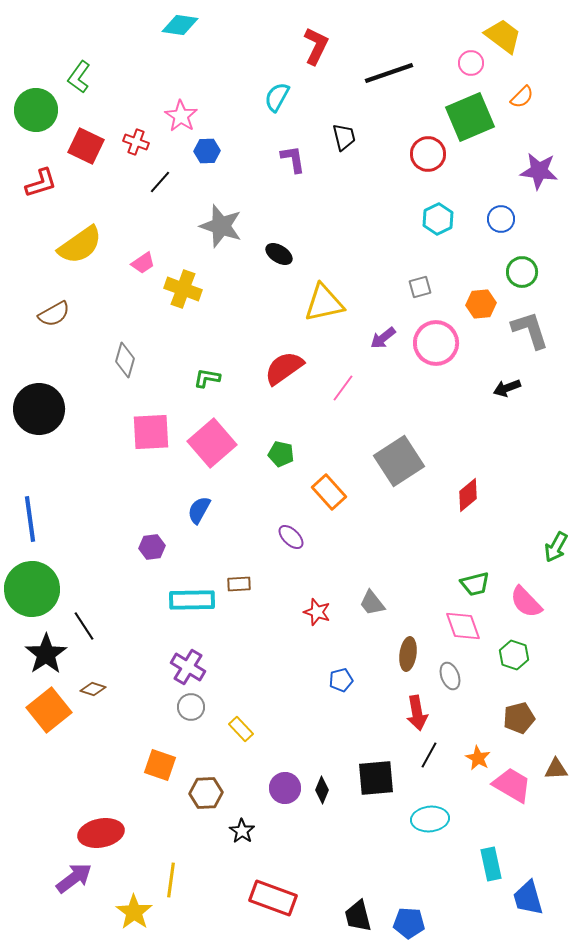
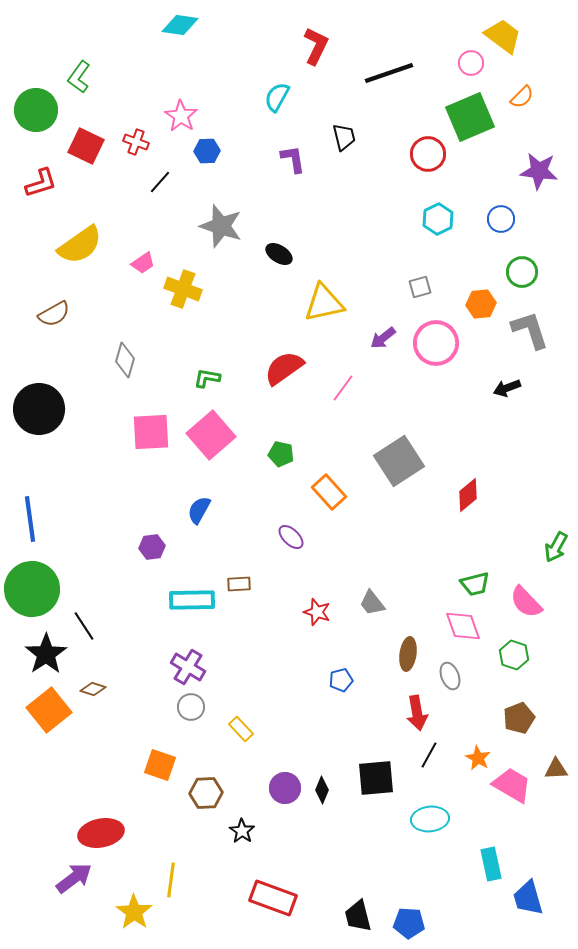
pink square at (212, 443): moved 1 px left, 8 px up
brown pentagon at (519, 718): rotated 8 degrees counterclockwise
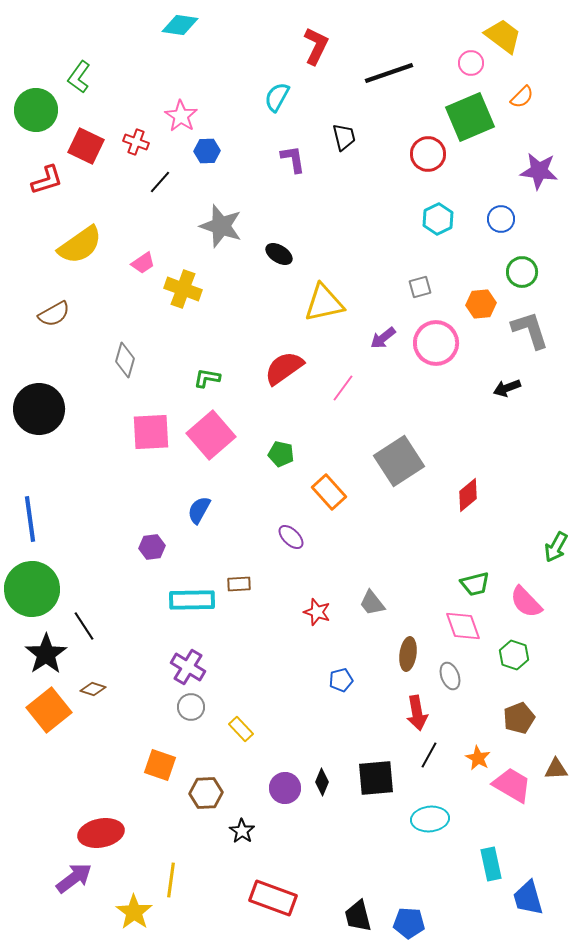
red L-shape at (41, 183): moved 6 px right, 3 px up
black diamond at (322, 790): moved 8 px up
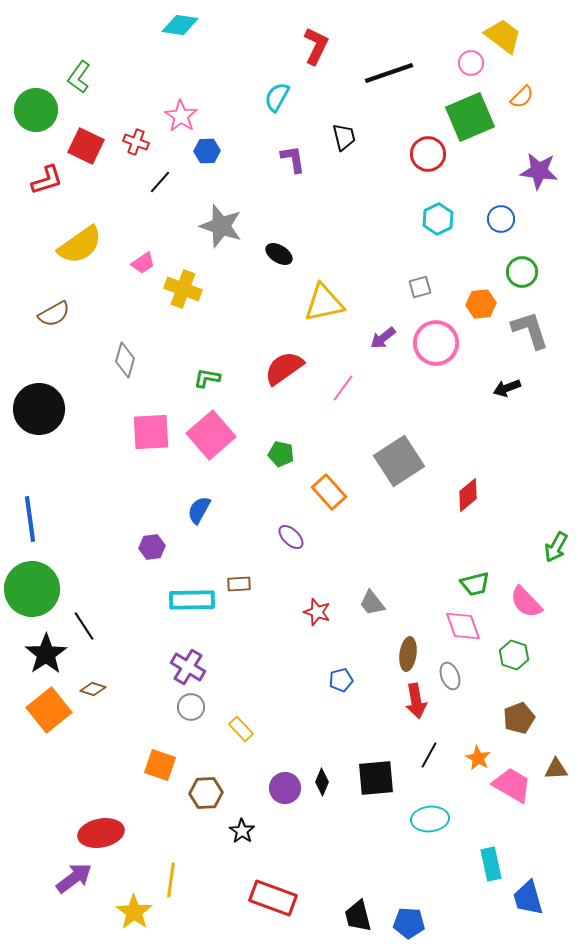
red arrow at (417, 713): moved 1 px left, 12 px up
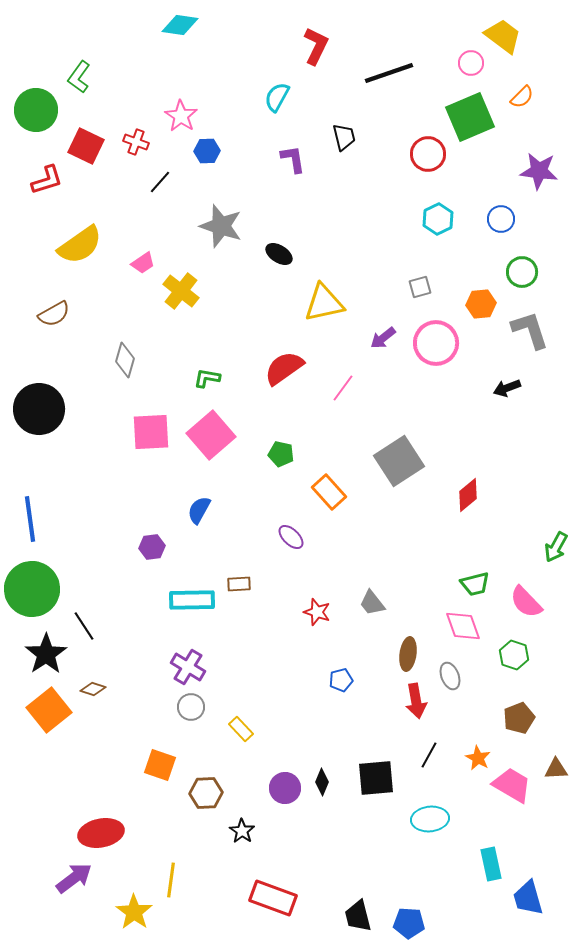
yellow cross at (183, 289): moved 2 px left, 2 px down; rotated 18 degrees clockwise
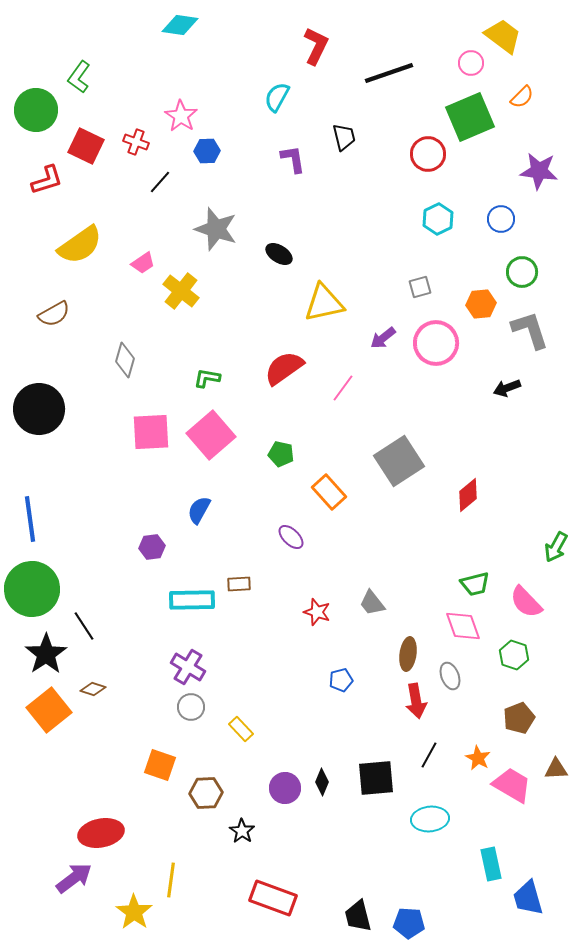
gray star at (221, 226): moved 5 px left, 3 px down
